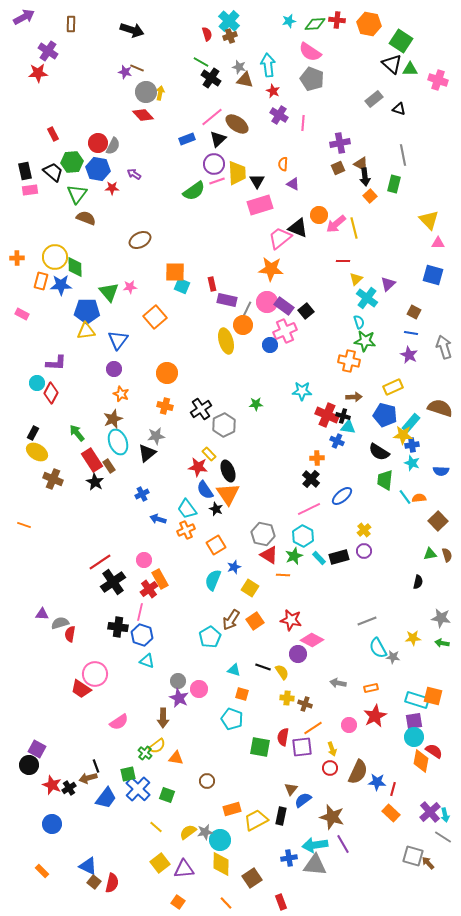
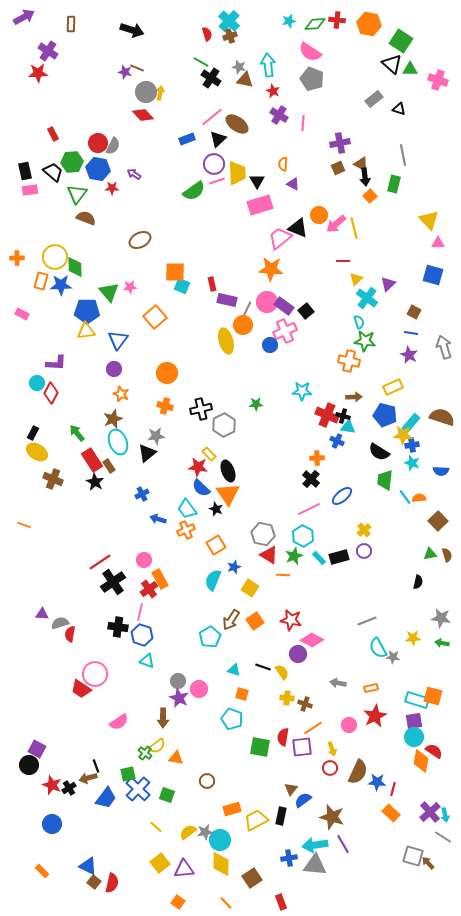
brown semicircle at (440, 408): moved 2 px right, 9 px down
black cross at (201, 409): rotated 20 degrees clockwise
blue semicircle at (205, 490): moved 4 px left, 2 px up; rotated 12 degrees counterclockwise
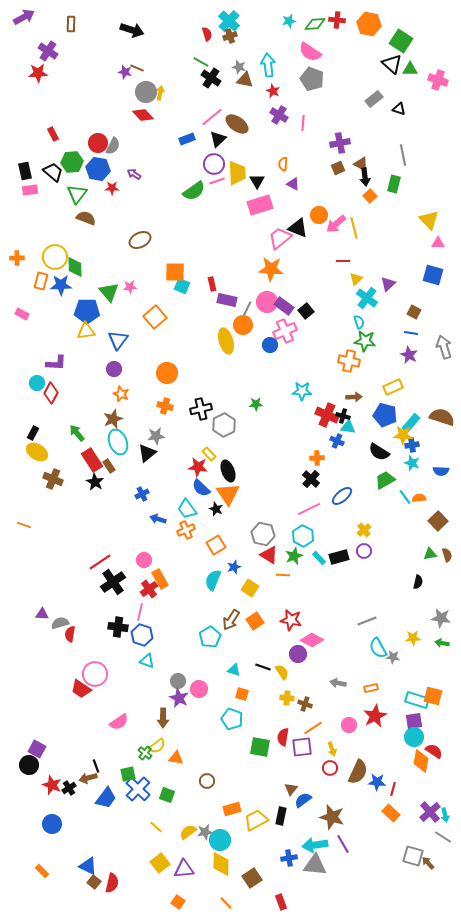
green trapezoid at (385, 480): rotated 55 degrees clockwise
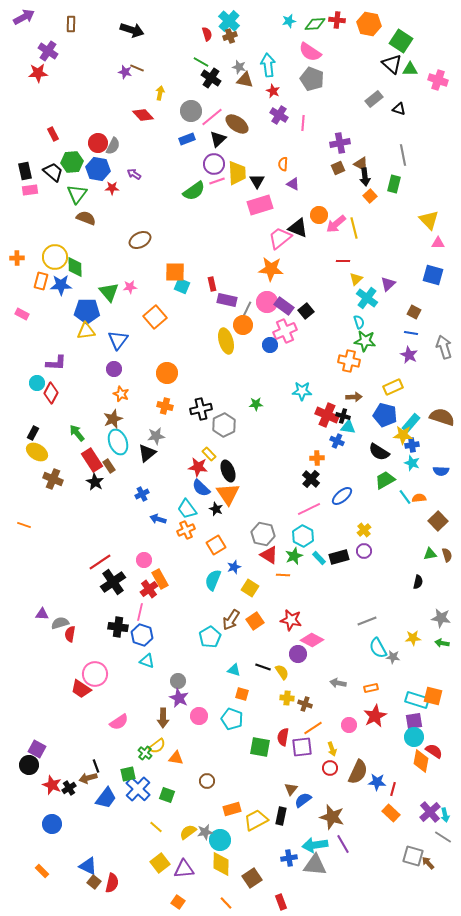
gray circle at (146, 92): moved 45 px right, 19 px down
pink circle at (199, 689): moved 27 px down
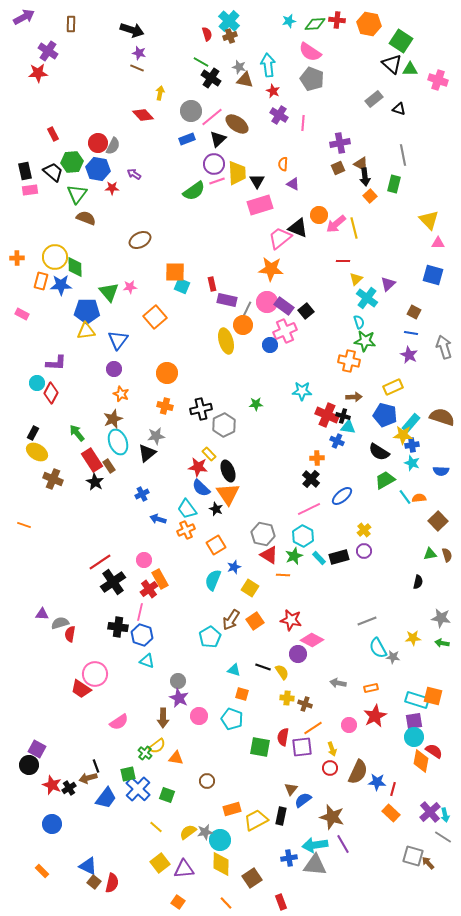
purple star at (125, 72): moved 14 px right, 19 px up
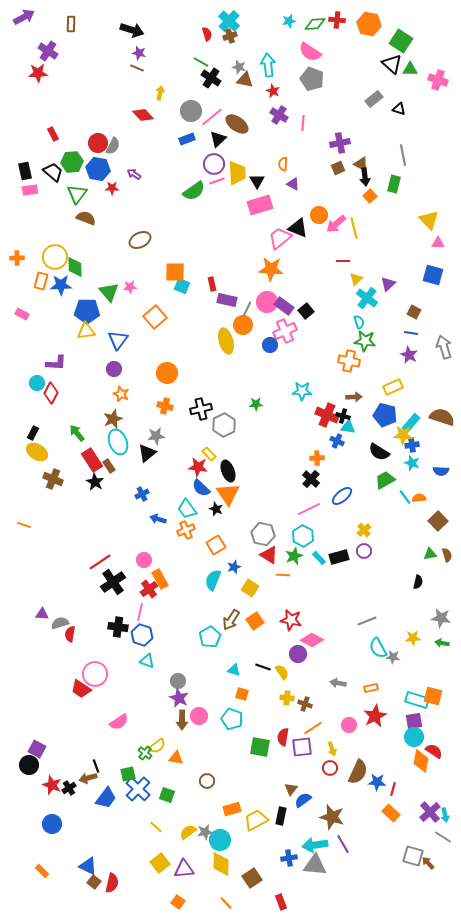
brown arrow at (163, 718): moved 19 px right, 2 px down
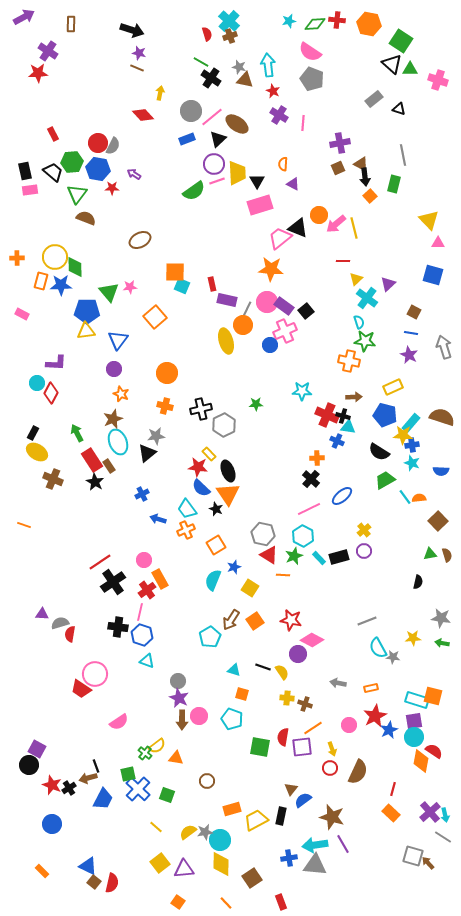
green arrow at (77, 433): rotated 12 degrees clockwise
red cross at (149, 589): moved 2 px left, 1 px down
blue star at (377, 782): moved 12 px right, 52 px up; rotated 30 degrees counterclockwise
blue trapezoid at (106, 798): moved 3 px left, 1 px down; rotated 10 degrees counterclockwise
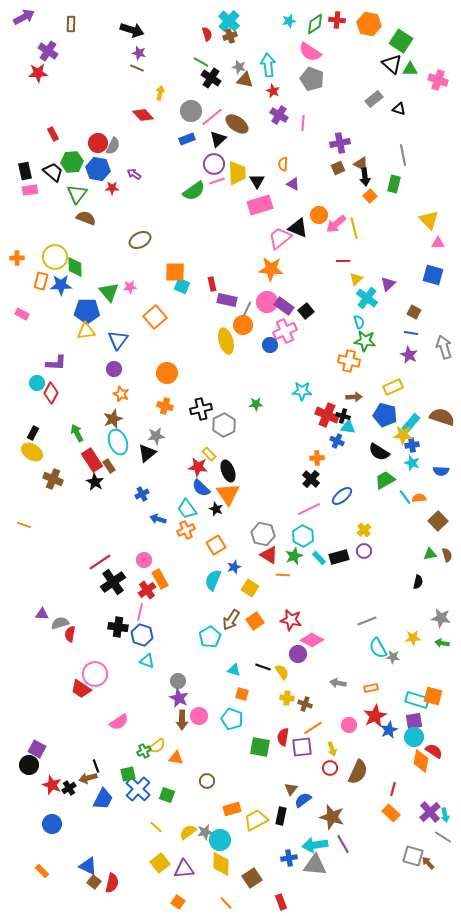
green diamond at (315, 24): rotated 30 degrees counterclockwise
yellow ellipse at (37, 452): moved 5 px left
green cross at (145, 753): moved 1 px left, 2 px up; rotated 24 degrees clockwise
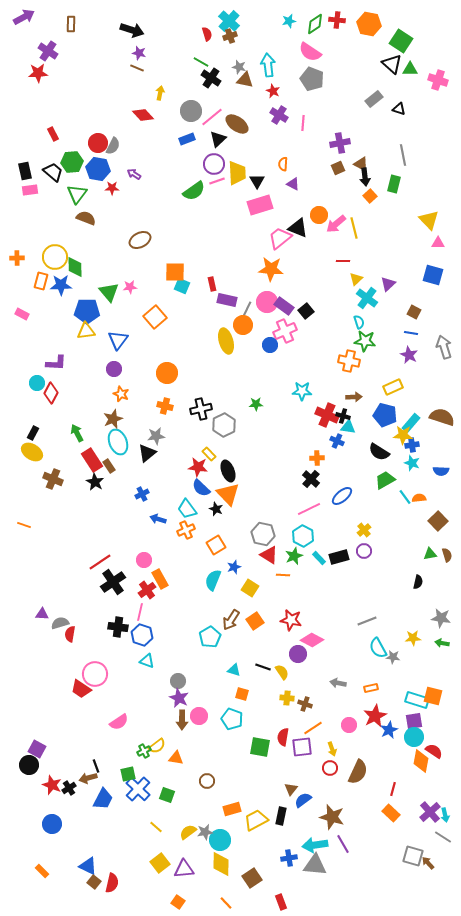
orange triangle at (228, 494): rotated 10 degrees counterclockwise
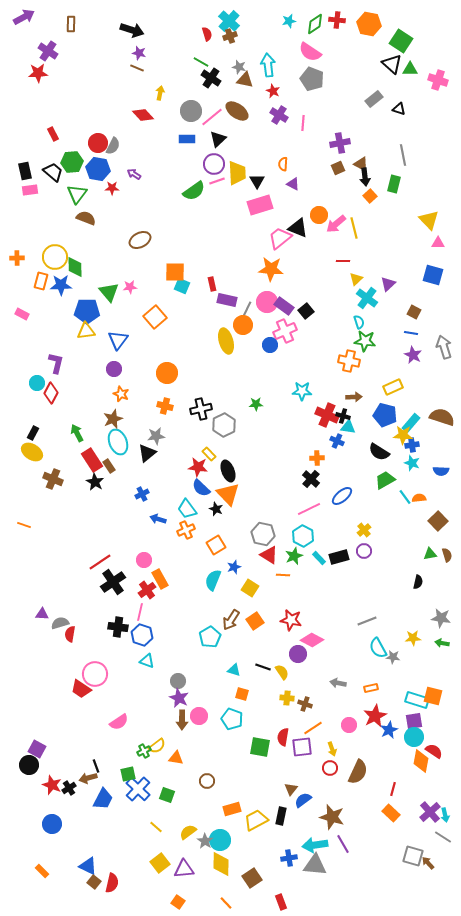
brown ellipse at (237, 124): moved 13 px up
blue rectangle at (187, 139): rotated 21 degrees clockwise
purple star at (409, 355): moved 4 px right
purple L-shape at (56, 363): rotated 80 degrees counterclockwise
gray star at (205, 832): moved 9 px down; rotated 28 degrees counterclockwise
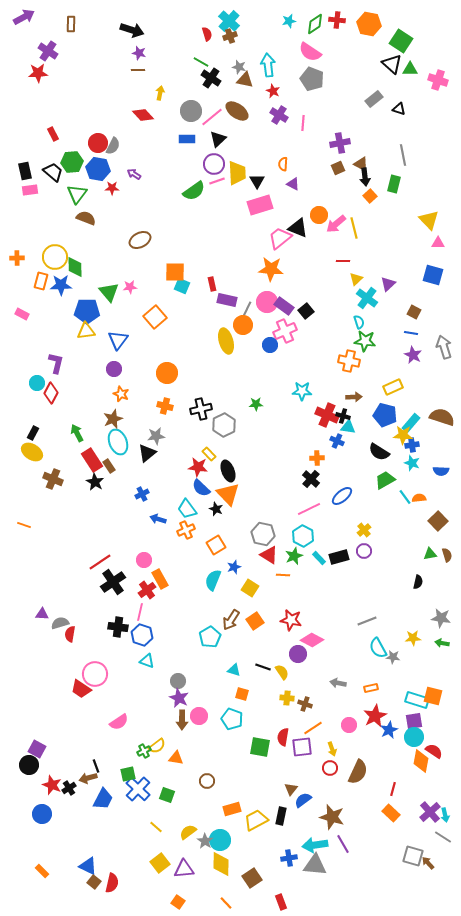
brown line at (137, 68): moved 1 px right, 2 px down; rotated 24 degrees counterclockwise
blue circle at (52, 824): moved 10 px left, 10 px up
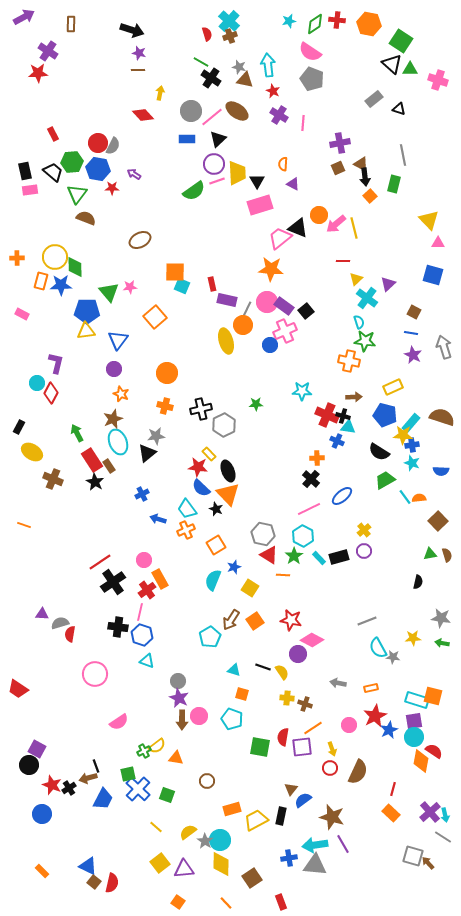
black rectangle at (33, 433): moved 14 px left, 6 px up
green star at (294, 556): rotated 12 degrees counterclockwise
red trapezoid at (81, 689): moved 63 px left
